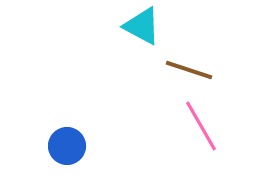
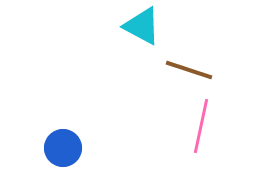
pink line: rotated 42 degrees clockwise
blue circle: moved 4 px left, 2 px down
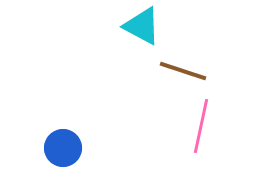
brown line: moved 6 px left, 1 px down
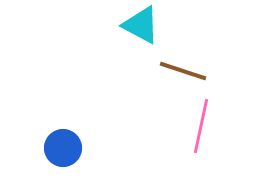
cyan triangle: moved 1 px left, 1 px up
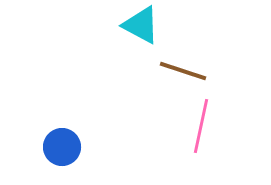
blue circle: moved 1 px left, 1 px up
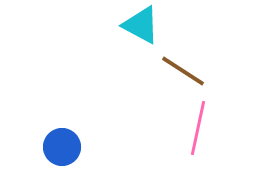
brown line: rotated 15 degrees clockwise
pink line: moved 3 px left, 2 px down
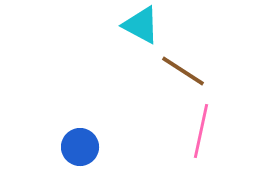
pink line: moved 3 px right, 3 px down
blue circle: moved 18 px right
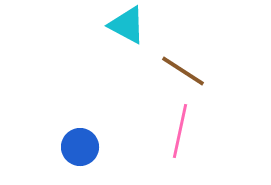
cyan triangle: moved 14 px left
pink line: moved 21 px left
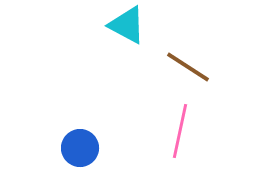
brown line: moved 5 px right, 4 px up
blue circle: moved 1 px down
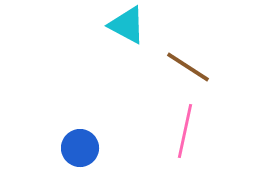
pink line: moved 5 px right
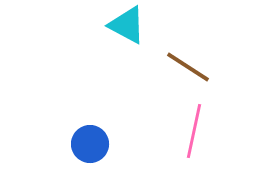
pink line: moved 9 px right
blue circle: moved 10 px right, 4 px up
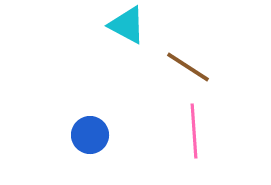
pink line: rotated 16 degrees counterclockwise
blue circle: moved 9 px up
